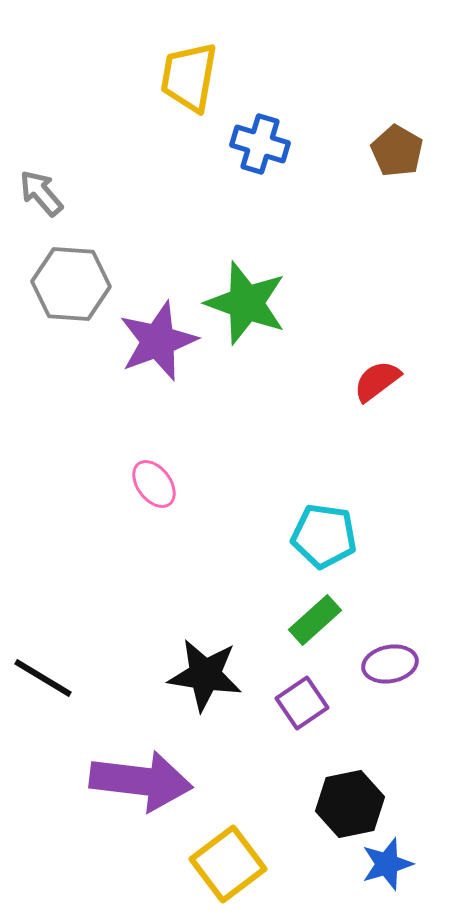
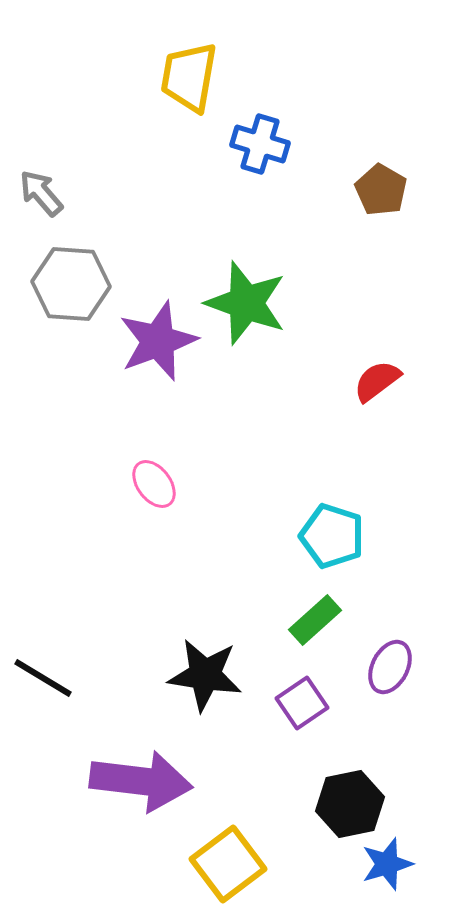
brown pentagon: moved 16 px left, 39 px down
cyan pentagon: moved 8 px right; rotated 10 degrees clockwise
purple ellipse: moved 3 px down; rotated 52 degrees counterclockwise
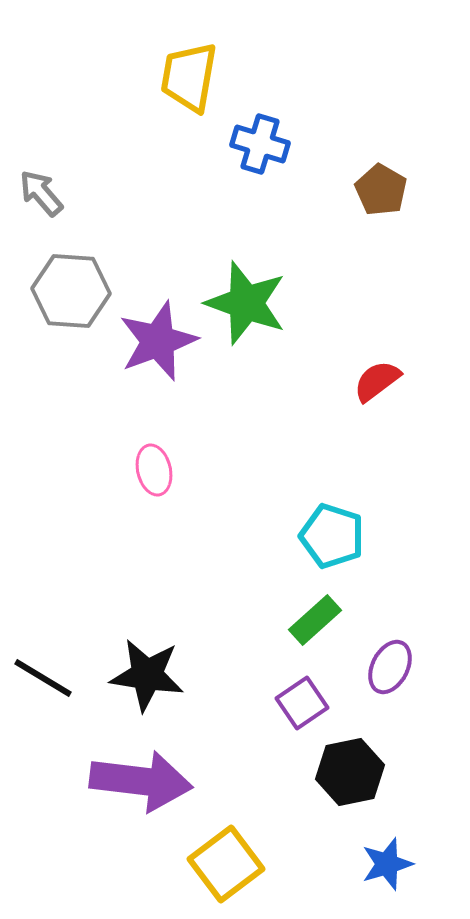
gray hexagon: moved 7 px down
pink ellipse: moved 14 px up; rotated 24 degrees clockwise
black star: moved 58 px left
black hexagon: moved 32 px up
yellow square: moved 2 px left
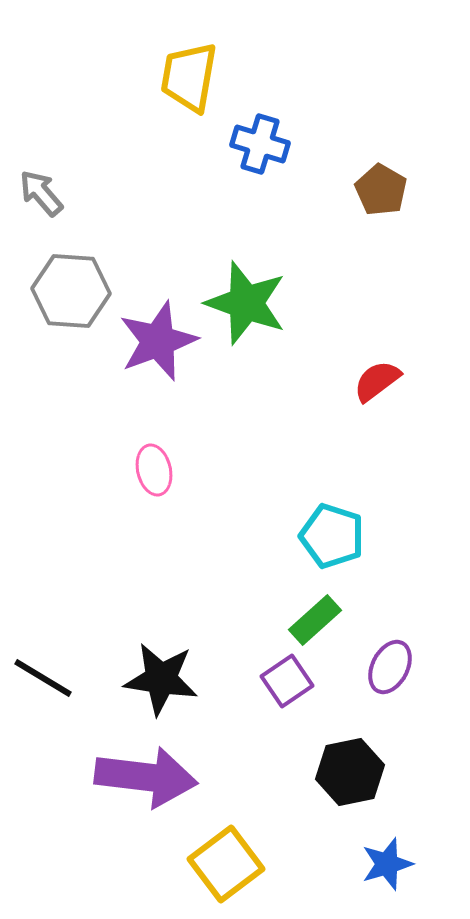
black star: moved 14 px right, 4 px down
purple square: moved 15 px left, 22 px up
purple arrow: moved 5 px right, 4 px up
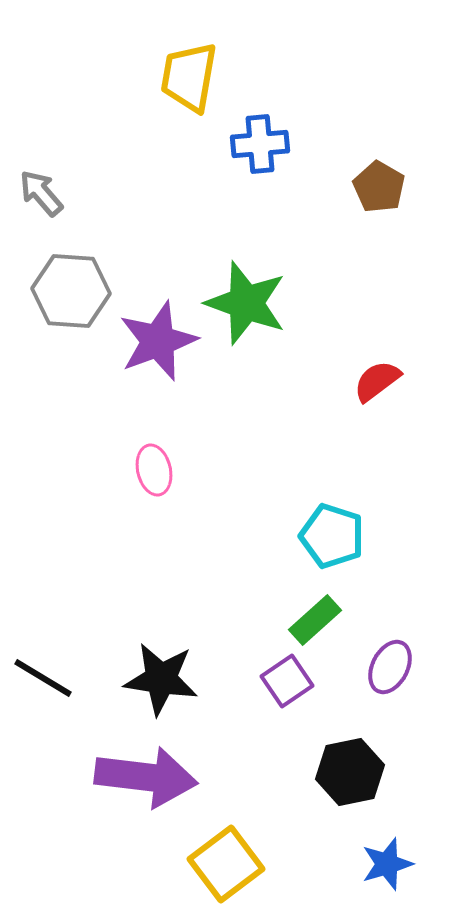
blue cross: rotated 22 degrees counterclockwise
brown pentagon: moved 2 px left, 3 px up
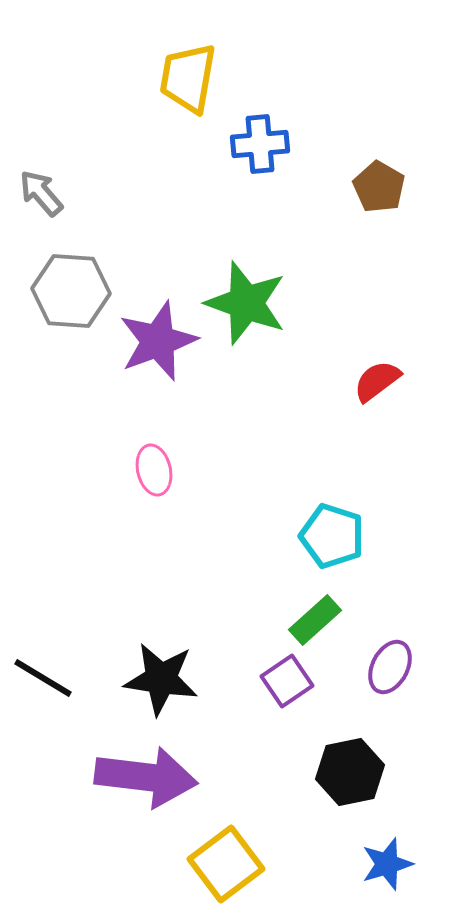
yellow trapezoid: moved 1 px left, 1 px down
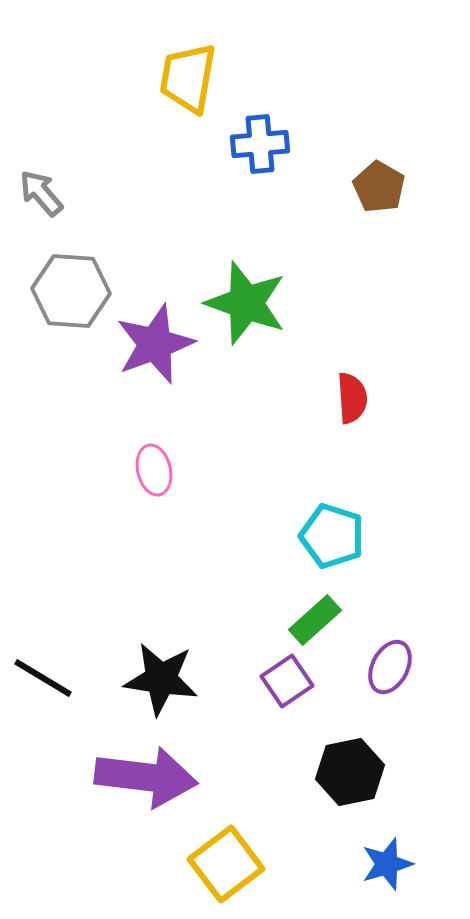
purple star: moved 3 px left, 3 px down
red semicircle: moved 25 px left, 17 px down; rotated 123 degrees clockwise
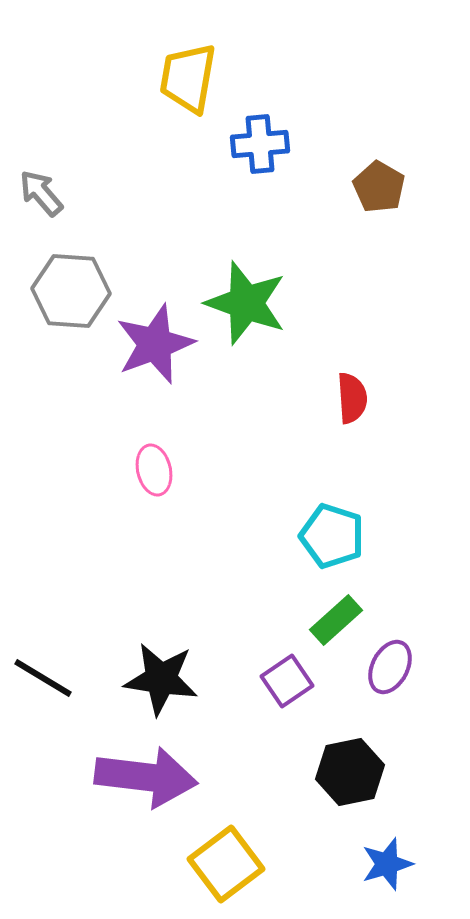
green rectangle: moved 21 px right
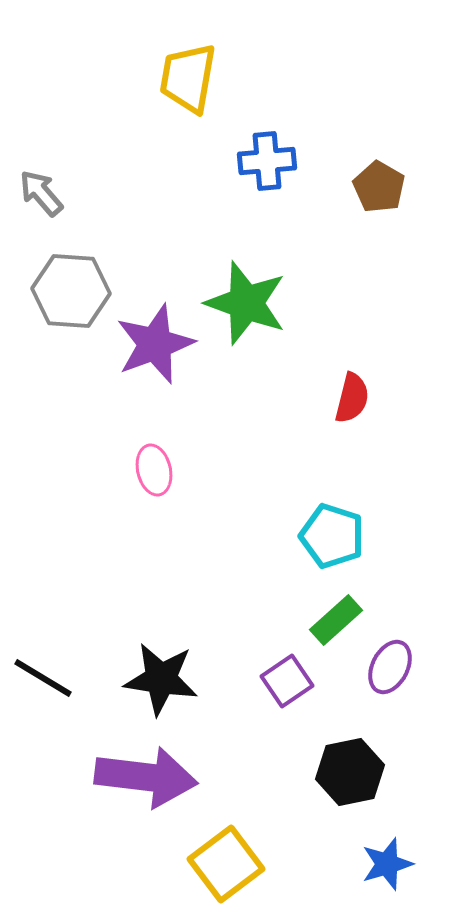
blue cross: moved 7 px right, 17 px down
red semicircle: rotated 18 degrees clockwise
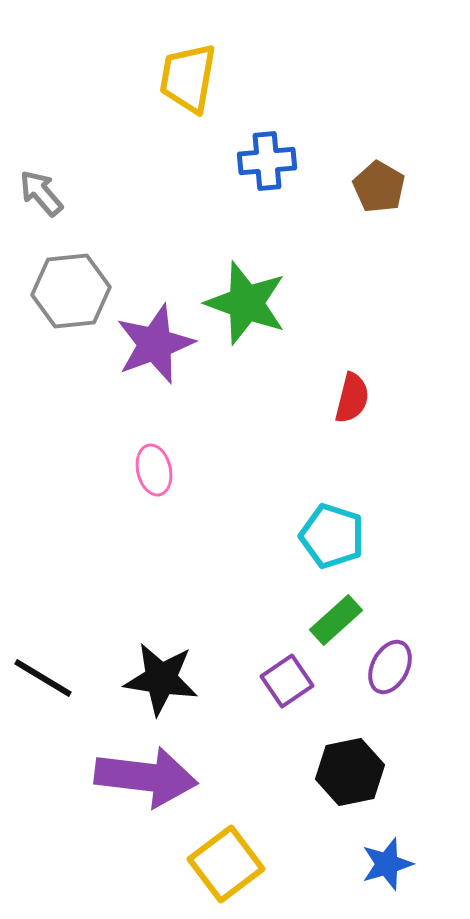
gray hexagon: rotated 10 degrees counterclockwise
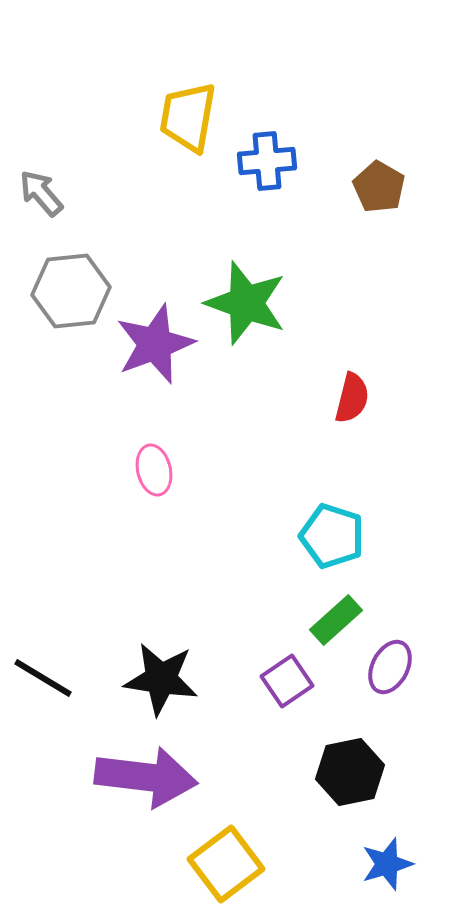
yellow trapezoid: moved 39 px down
